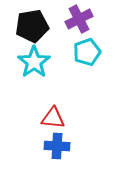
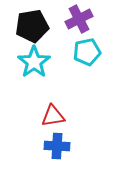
cyan pentagon: rotated 8 degrees clockwise
red triangle: moved 2 px up; rotated 15 degrees counterclockwise
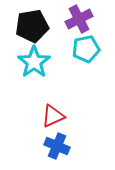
cyan pentagon: moved 1 px left, 3 px up
red triangle: rotated 15 degrees counterclockwise
blue cross: rotated 20 degrees clockwise
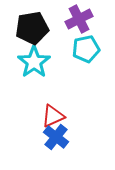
black pentagon: moved 2 px down
blue cross: moved 1 px left, 9 px up; rotated 15 degrees clockwise
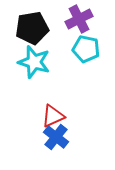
cyan pentagon: rotated 24 degrees clockwise
cyan star: rotated 20 degrees counterclockwise
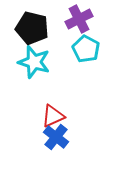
black pentagon: rotated 24 degrees clockwise
cyan pentagon: rotated 16 degrees clockwise
